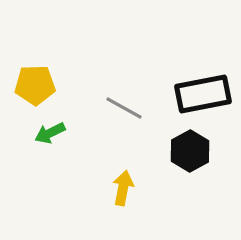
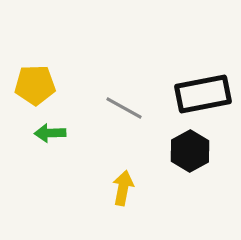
green arrow: rotated 24 degrees clockwise
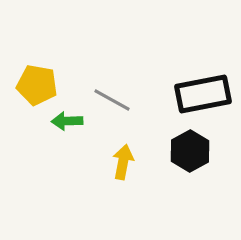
yellow pentagon: moved 2 px right; rotated 12 degrees clockwise
gray line: moved 12 px left, 8 px up
green arrow: moved 17 px right, 12 px up
yellow arrow: moved 26 px up
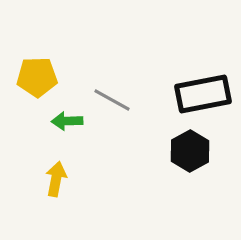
yellow pentagon: moved 8 px up; rotated 12 degrees counterclockwise
yellow arrow: moved 67 px left, 17 px down
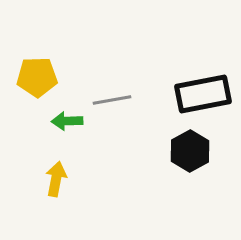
gray line: rotated 39 degrees counterclockwise
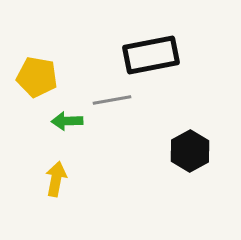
yellow pentagon: rotated 12 degrees clockwise
black rectangle: moved 52 px left, 39 px up
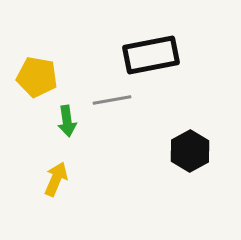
green arrow: rotated 96 degrees counterclockwise
yellow arrow: rotated 12 degrees clockwise
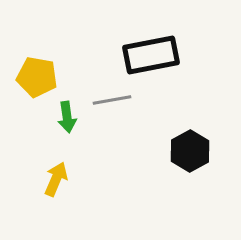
green arrow: moved 4 px up
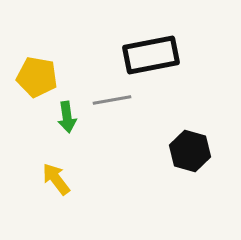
black hexagon: rotated 15 degrees counterclockwise
yellow arrow: rotated 60 degrees counterclockwise
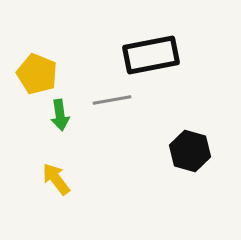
yellow pentagon: moved 3 px up; rotated 12 degrees clockwise
green arrow: moved 7 px left, 2 px up
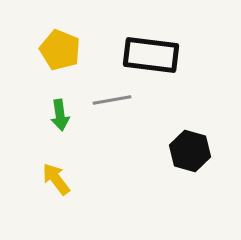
black rectangle: rotated 18 degrees clockwise
yellow pentagon: moved 23 px right, 24 px up
